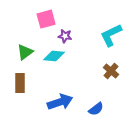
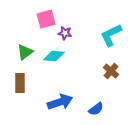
purple star: moved 3 px up
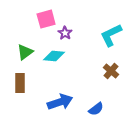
purple star: rotated 24 degrees clockwise
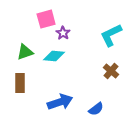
purple star: moved 2 px left
green triangle: rotated 18 degrees clockwise
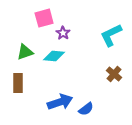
pink square: moved 2 px left, 1 px up
brown cross: moved 3 px right, 3 px down
brown rectangle: moved 2 px left
blue semicircle: moved 10 px left
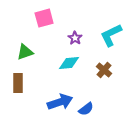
purple star: moved 12 px right, 5 px down
cyan diamond: moved 15 px right, 7 px down; rotated 10 degrees counterclockwise
brown cross: moved 10 px left, 4 px up
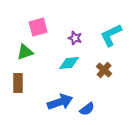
pink square: moved 6 px left, 9 px down
purple star: rotated 16 degrees counterclockwise
blue semicircle: moved 1 px right
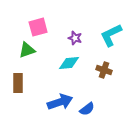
green triangle: moved 2 px right, 2 px up
brown cross: rotated 21 degrees counterclockwise
